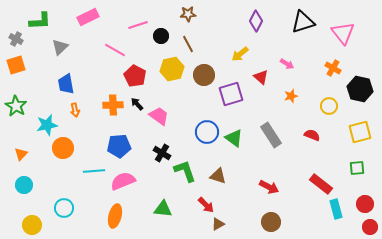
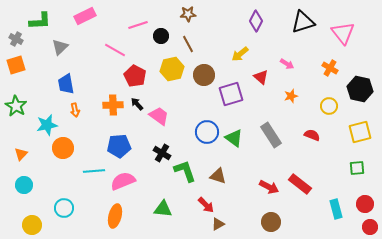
pink rectangle at (88, 17): moved 3 px left, 1 px up
orange cross at (333, 68): moved 3 px left
red rectangle at (321, 184): moved 21 px left
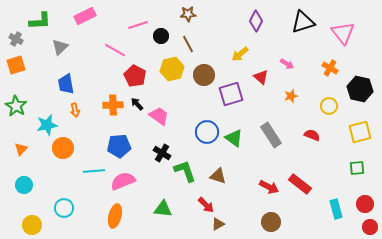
orange triangle at (21, 154): moved 5 px up
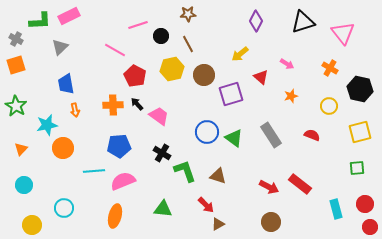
pink rectangle at (85, 16): moved 16 px left
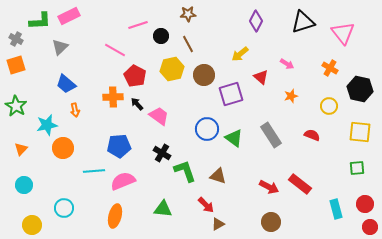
blue trapezoid at (66, 84): rotated 40 degrees counterclockwise
orange cross at (113, 105): moved 8 px up
blue circle at (207, 132): moved 3 px up
yellow square at (360, 132): rotated 20 degrees clockwise
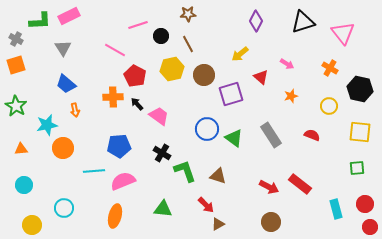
gray triangle at (60, 47): moved 3 px right, 1 px down; rotated 18 degrees counterclockwise
orange triangle at (21, 149): rotated 40 degrees clockwise
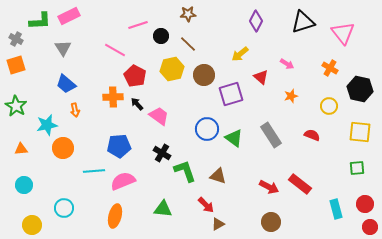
brown line at (188, 44): rotated 18 degrees counterclockwise
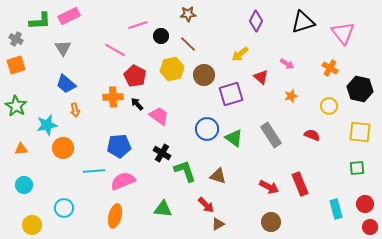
red rectangle at (300, 184): rotated 30 degrees clockwise
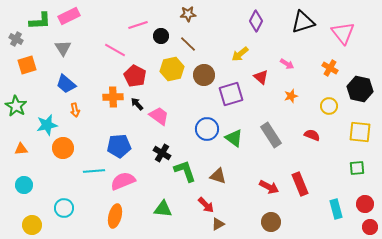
orange square at (16, 65): moved 11 px right
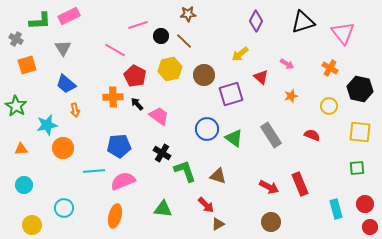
brown line at (188, 44): moved 4 px left, 3 px up
yellow hexagon at (172, 69): moved 2 px left
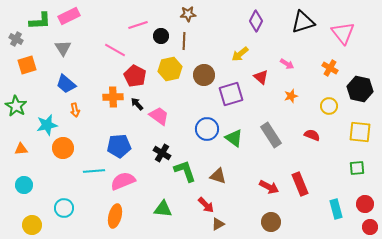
brown line at (184, 41): rotated 48 degrees clockwise
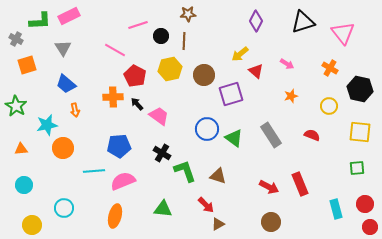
red triangle at (261, 77): moved 5 px left, 6 px up
